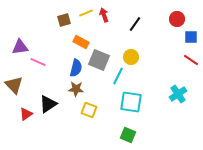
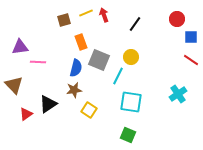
orange rectangle: rotated 42 degrees clockwise
pink line: rotated 21 degrees counterclockwise
brown star: moved 2 px left, 1 px down; rotated 14 degrees counterclockwise
yellow square: rotated 14 degrees clockwise
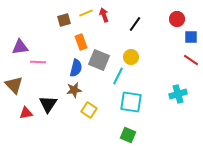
cyan cross: rotated 18 degrees clockwise
black triangle: rotated 24 degrees counterclockwise
red triangle: moved 1 px up; rotated 24 degrees clockwise
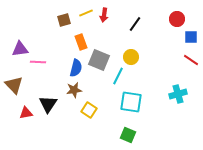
red arrow: rotated 152 degrees counterclockwise
purple triangle: moved 2 px down
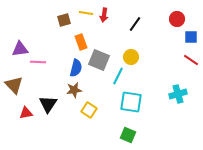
yellow line: rotated 32 degrees clockwise
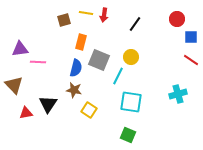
orange rectangle: rotated 35 degrees clockwise
brown star: rotated 21 degrees clockwise
